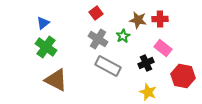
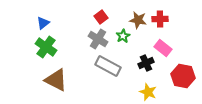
red square: moved 5 px right, 4 px down
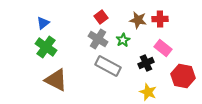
green star: moved 4 px down
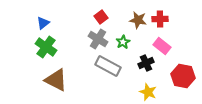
green star: moved 2 px down
pink rectangle: moved 1 px left, 2 px up
